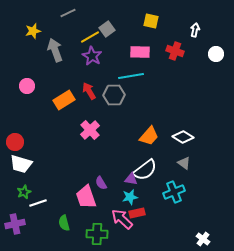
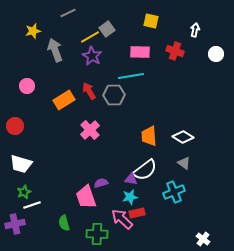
orange trapezoid: rotated 135 degrees clockwise
red circle: moved 16 px up
purple semicircle: rotated 104 degrees clockwise
white line: moved 6 px left, 2 px down
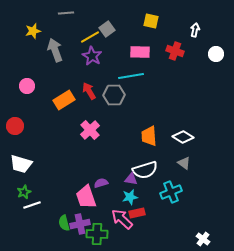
gray line: moved 2 px left; rotated 21 degrees clockwise
white semicircle: rotated 20 degrees clockwise
cyan cross: moved 3 px left
purple cross: moved 65 px right
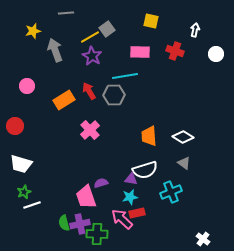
cyan line: moved 6 px left
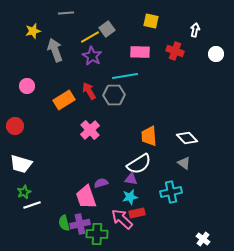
white diamond: moved 4 px right, 1 px down; rotated 15 degrees clockwise
white semicircle: moved 6 px left, 6 px up; rotated 15 degrees counterclockwise
cyan cross: rotated 10 degrees clockwise
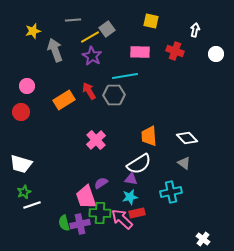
gray line: moved 7 px right, 7 px down
red circle: moved 6 px right, 14 px up
pink cross: moved 6 px right, 10 px down
purple semicircle: rotated 16 degrees counterclockwise
green cross: moved 3 px right, 21 px up
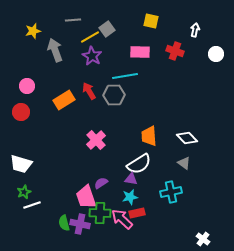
purple cross: rotated 24 degrees clockwise
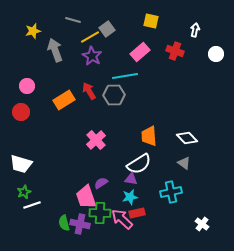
gray line: rotated 21 degrees clockwise
pink rectangle: rotated 42 degrees counterclockwise
white cross: moved 1 px left, 15 px up
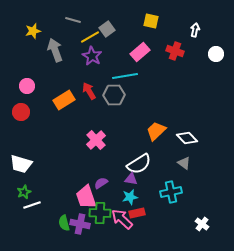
orange trapezoid: moved 7 px right, 5 px up; rotated 50 degrees clockwise
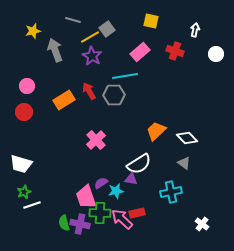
red circle: moved 3 px right
cyan star: moved 14 px left, 6 px up
